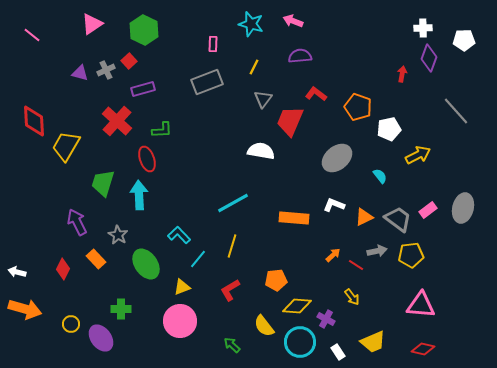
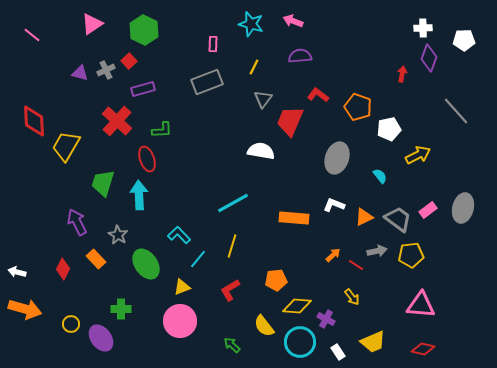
red L-shape at (316, 94): moved 2 px right, 1 px down
gray ellipse at (337, 158): rotated 32 degrees counterclockwise
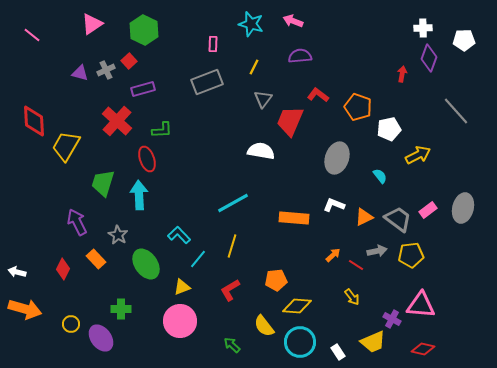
purple cross at (326, 319): moved 66 px right
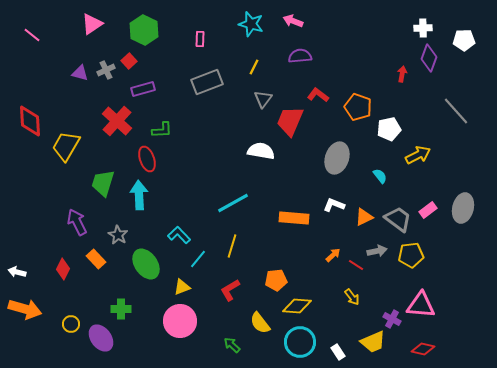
pink rectangle at (213, 44): moved 13 px left, 5 px up
red diamond at (34, 121): moved 4 px left
yellow semicircle at (264, 326): moved 4 px left, 3 px up
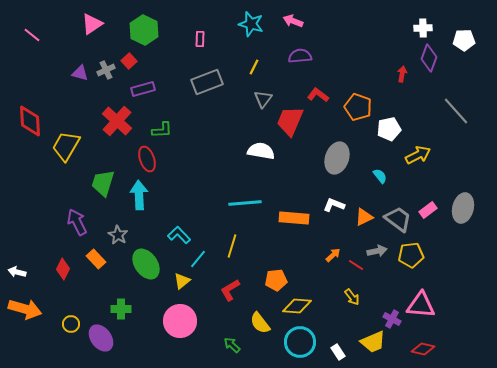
cyan line at (233, 203): moved 12 px right; rotated 24 degrees clockwise
yellow triangle at (182, 287): moved 6 px up; rotated 18 degrees counterclockwise
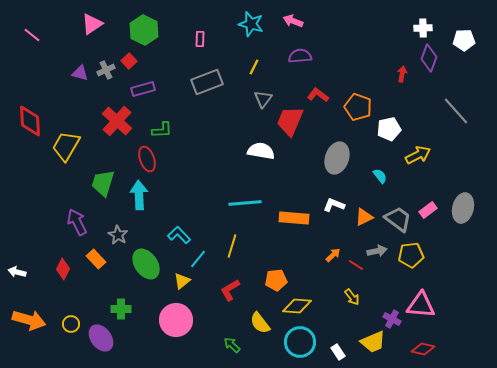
orange arrow at (25, 309): moved 4 px right, 11 px down
pink circle at (180, 321): moved 4 px left, 1 px up
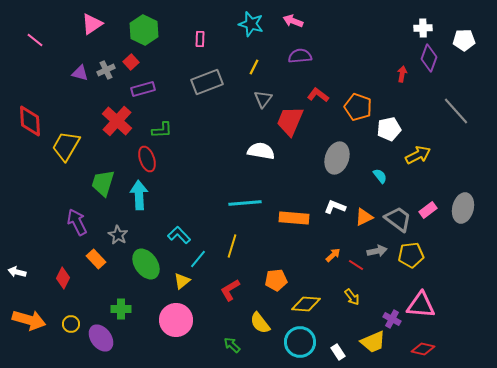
pink line at (32, 35): moved 3 px right, 5 px down
red square at (129, 61): moved 2 px right, 1 px down
white L-shape at (334, 205): moved 1 px right, 2 px down
red diamond at (63, 269): moved 9 px down
yellow diamond at (297, 306): moved 9 px right, 2 px up
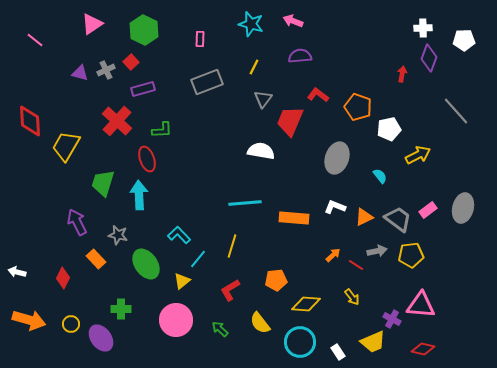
gray star at (118, 235): rotated 18 degrees counterclockwise
green arrow at (232, 345): moved 12 px left, 16 px up
